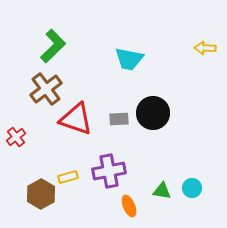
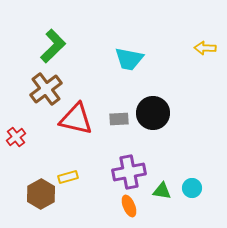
red triangle: rotated 6 degrees counterclockwise
purple cross: moved 20 px right, 1 px down
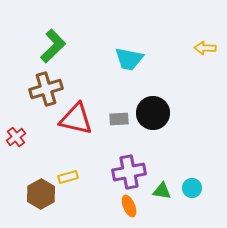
brown cross: rotated 20 degrees clockwise
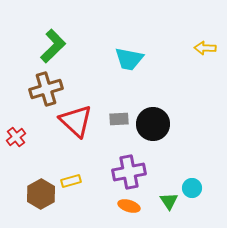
black circle: moved 11 px down
red triangle: moved 2 px down; rotated 30 degrees clockwise
yellow rectangle: moved 3 px right, 4 px down
green triangle: moved 7 px right, 10 px down; rotated 48 degrees clockwise
orange ellipse: rotated 50 degrees counterclockwise
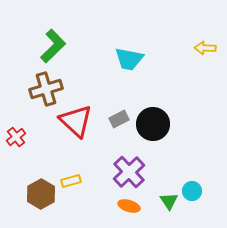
gray rectangle: rotated 24 degrees counterclockwise
purple cross: rotated 32 degrees counterclockwise
cyan circle: moved 3 px down
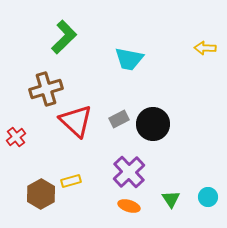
green L-shape: moved 11 px right, 9 px up
cyan circle: moved 16 px right, 6 px down
green triangle: moved 2 px right, 2 px up
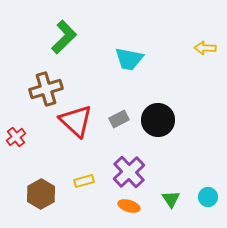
black circle: moved 5 px right, 4 px up
yellow rectangle: moved 13 px right
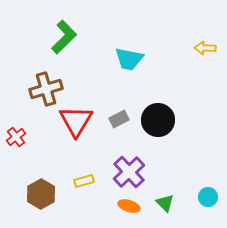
red triangle: rotated 18 degrees clockwise
green triangle: moved 6 px left, 4 px down; rotated 12 degrees counterclockwise
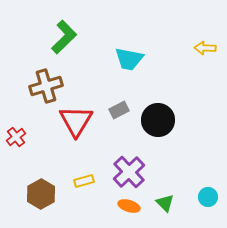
brown cross: moved 3 px up
gray rectangle: moved 9 px up
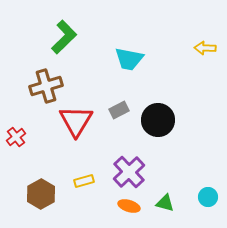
green triangle: rotated 30 degrees counterclockwise
